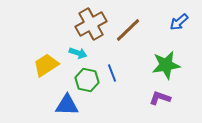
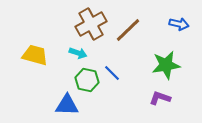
blue arrow: moved 2 px down; rotated 126 degrees counterclockwise
yellow trapezoid: moved 11 px left, 10 px up; rotated 48 degrees clockwise
blue line: rotated 24 degrees counterclockwise
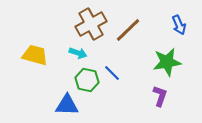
blue arrow: moved 1 px down; rotated 54 degrees clockwise
green star: moved 1 px right, 3 px up
purple L-shape: moved 2 px up; rotated 90 degrees clockwise
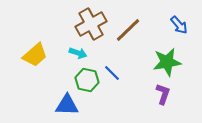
blue arrow: rotated 18 degrees counterclockwise
yellow trapezoid: rotated 124 degrees clockwise
purple L-shape: moved 3 px right, 2 px up
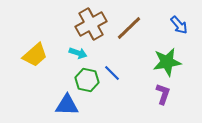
brown line: moved 1 px right, 2 px up
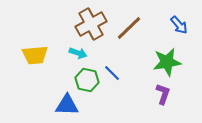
yellow trapezoid: rotated 36 degrees clockwise
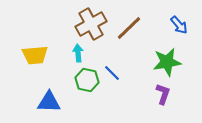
cyan arrow: rotated 114 degrees counterclockwise
blue triangle: moved 18 px left, 3 px up
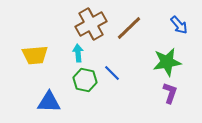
green hexagon: moved 2 px left
purple L-shape: moved 7 px right, 1 px up
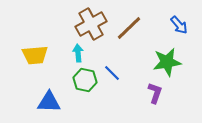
purple L-shape: moved 15 px left
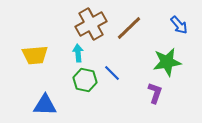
blue triangle: moved 4 px left, 3 px down
